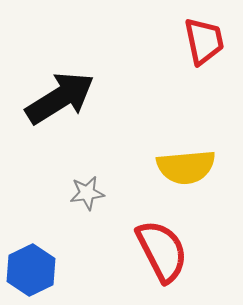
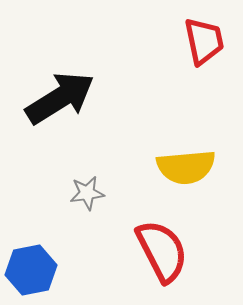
blue hexagon: rotated 15 degrees clockwise
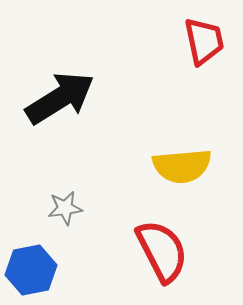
yellow semicircle: moved 4 px left, 1 px up
gray star: moved 22 px left, 15 px down
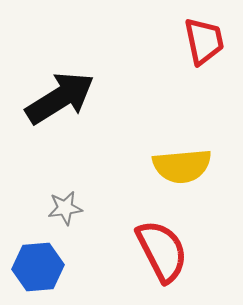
blue hexagon: moved 7 px right, 3 px up; rotated 6 degrees clockwise
